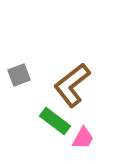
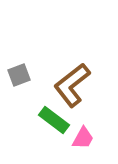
green rectangle: moved 1 px left, 1 px up
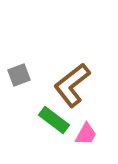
pink trapezoid: moved 3 px right, 4 px up
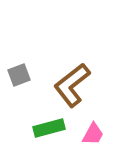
green rectangle: moved 5 px left, 8 px down; rotated 52 degrees counterclockwise
pink trapezoid: moved 7 px right
